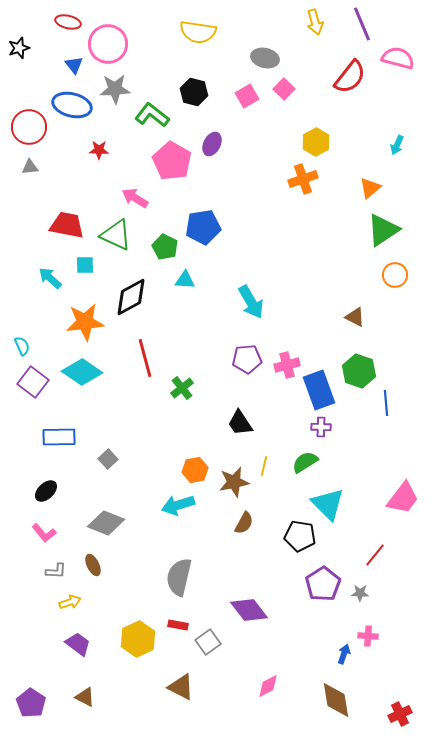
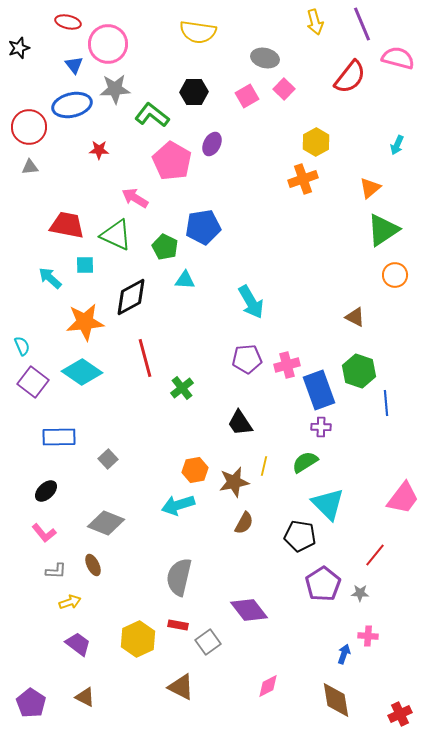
black hexagon at (194, 92): rotated 16 degrees counterclockwise
blue ellipse at (72, 105): rotated 27 degrees counterclockwise
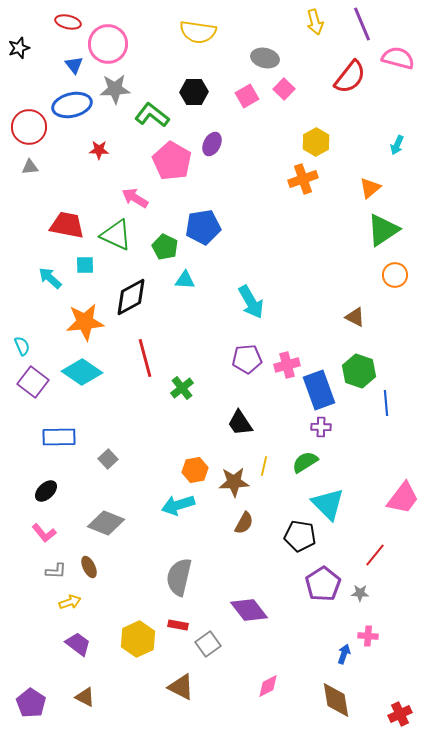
brown star at (234, 482): rotated 8 degrees clockwise
brown ellipse at (93, 565): moved 4 px left, 2 px down
gray square at (208, 642): moved 2 px down
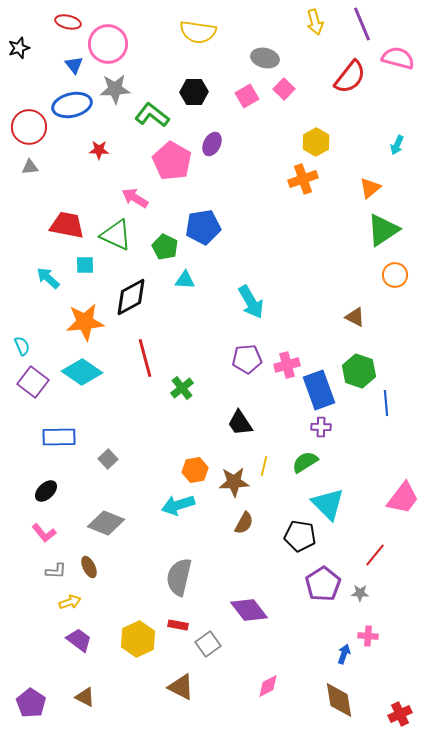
cyan arrow at (50, 278): moved 2 px left
purple trapezoid at (78, 644): moved 1 px right, 4 px up
brown diamond at (336, 700): moved 3 px right
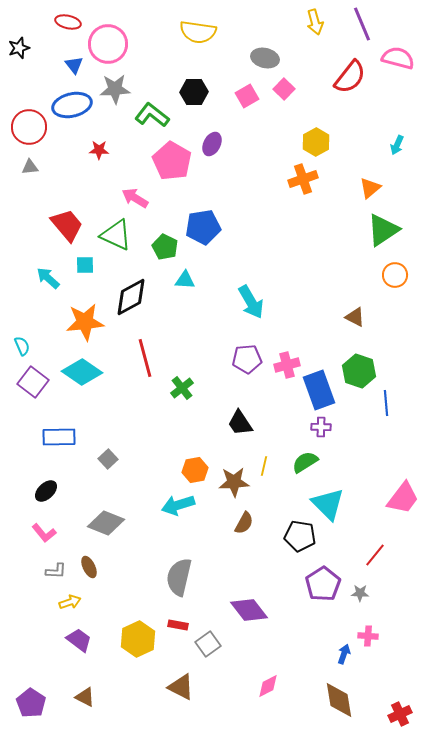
red trapezoid at (67, 225): rotated 39 degrees clockwise
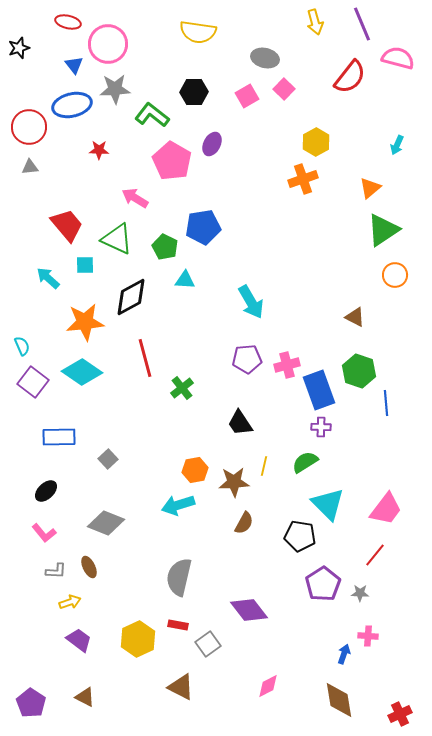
green triangle at (116, 235): moved 1 px right, 4 px down
pink trapezoid at (403, 498): moved 17 px left, 11 px down
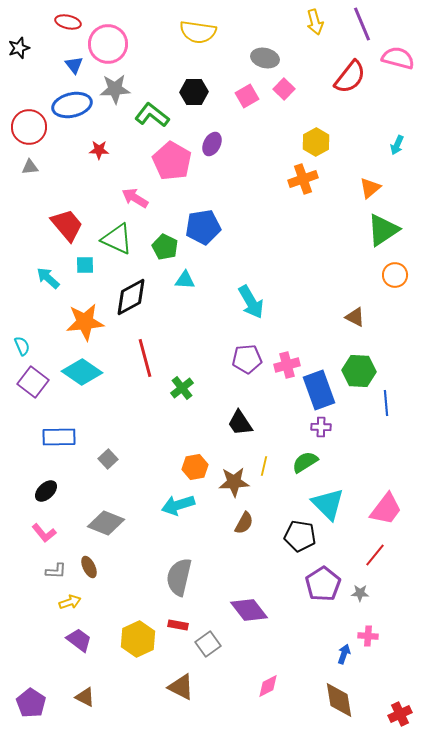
green hexagon at (359, 371): rotated 16 degrees counterclockwise
orange hexagon at (195, 470): moved 3 px up
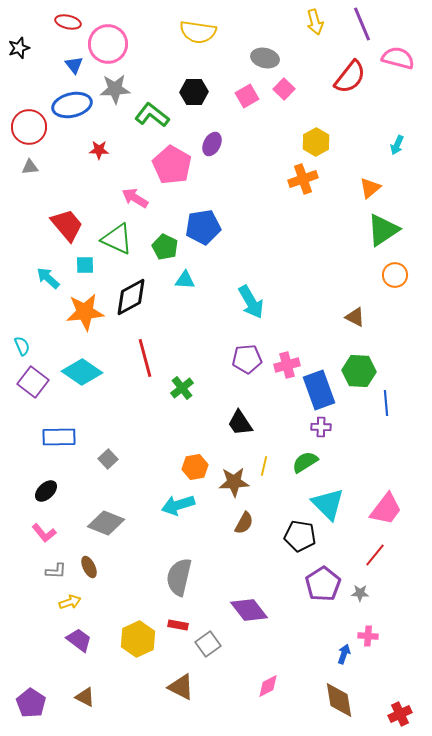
pink pentagon at (172, 161): moved 4 px down
orange star at (85, 322): moved 10 px up
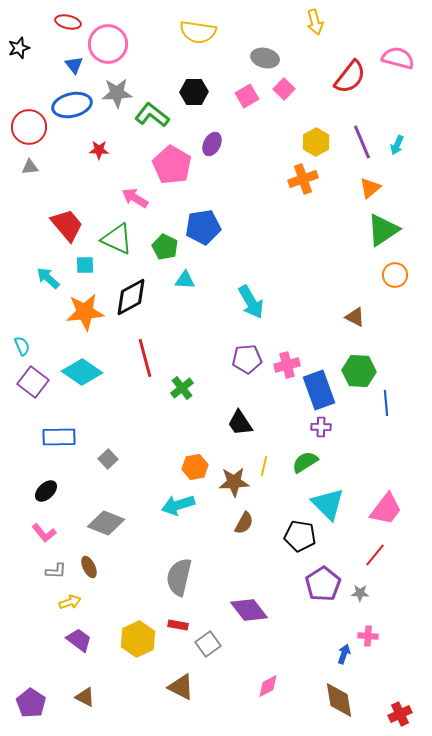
purple line at (362, 24): moved 118 px down
gray star at (115, 89): moved 2 px right, 4 px down
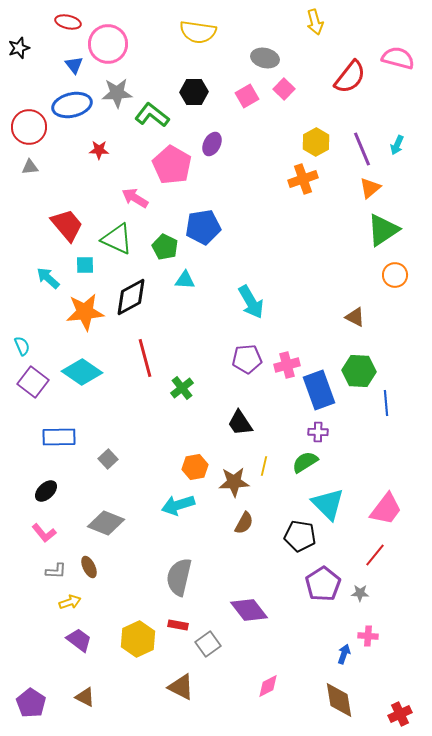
purple line at (362, 142): moved 7 px down
purple cross at (321, 427): moved 3 px left, 5 px down
